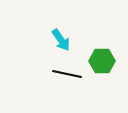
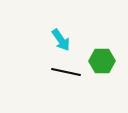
black line: moved 1 px left, 2 px up
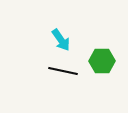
black line: moved 3 px left, 1 px up
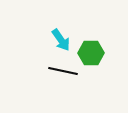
green hexagon: moved 11 px left, 8 px up
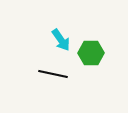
black line: moved 10 px left, 3 px down
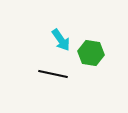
green hexagon: rotated 10 degrees clockwise
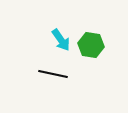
green hexagon: moved 8 px up
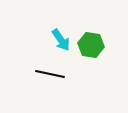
black line: moved 3 px left
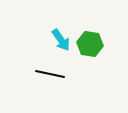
green hexagon: moved 1 px left, 1 px up
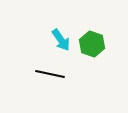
green hexagon: moved 2 px right; rotated 10 degrees clockwise
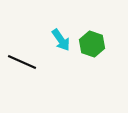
black line: moved 28 px left, 12 px up; rotated 12 degrees clockwise
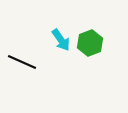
green hexagon: moved 2 px left, 1 px up; rotated 20 degrees clockwise
